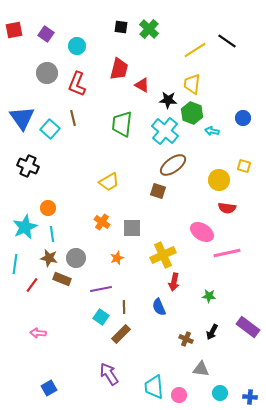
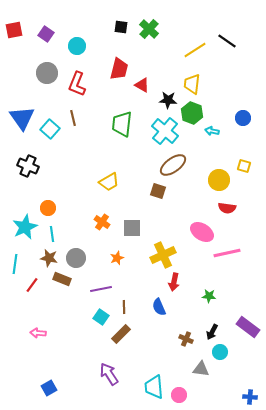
cyan circle at (220, 393): moved 41 px up
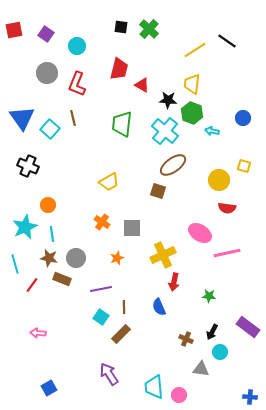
orange circle at (48, 208): moved 3 px up
pink ellipse at (202, 232): moved 2 px left, 1 px down
cyan line at (15, 264): rotated 24 degrees counterclockwise
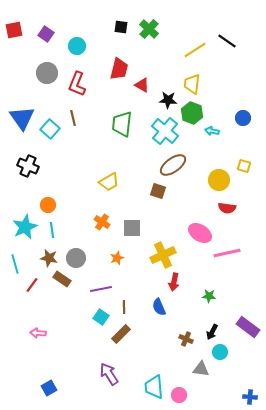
cyan line at (52, 234): moved 4 px up
brown rectangle at (62, 279): rotated 12 degrees clockwise
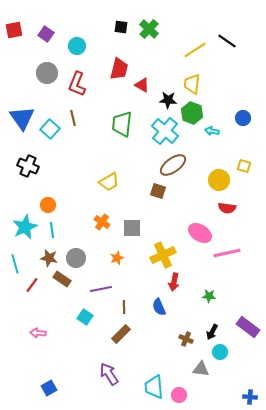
cyan square at (101, 317): moved 16 px left
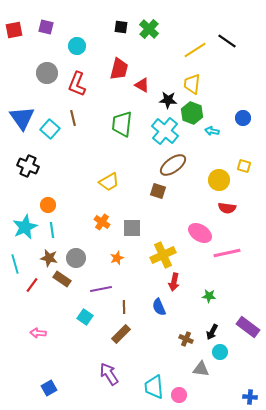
purple square at (46, 34): moved 7 px up; rotated 21 degrees counterclockwise
